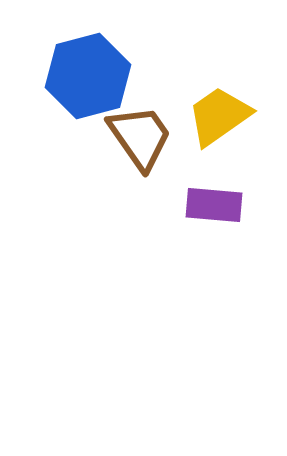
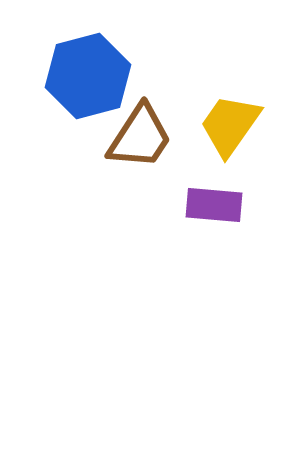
yellow trapezoid: moved 11 px right, 9 px down; rotated 20 degrees counterclockwise
brown trapezoid: rotated 68 degrees clockwise
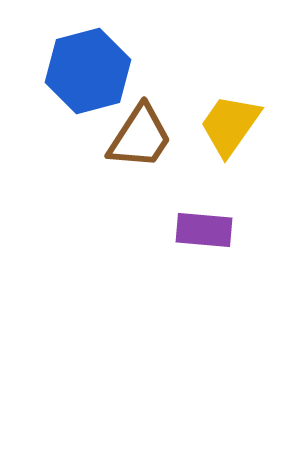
blue hexagon: moved 5 px up
purple rectangle: moved 10 px left, 25 px down
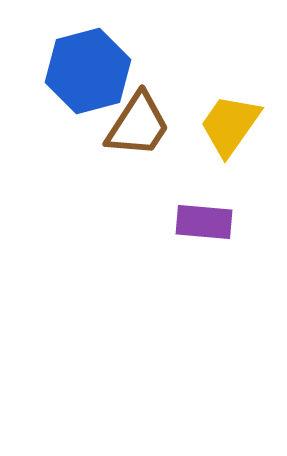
brown trapezoid: moved 2 px left, 12 px up
purple rectangle: moved 8 px up
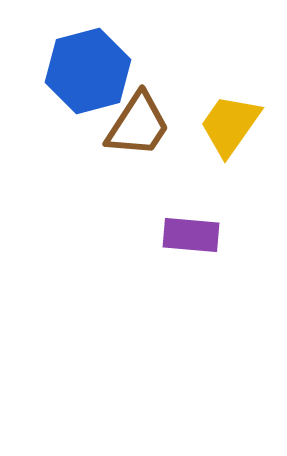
purple rectangle: moved 13 px left, 13 px down
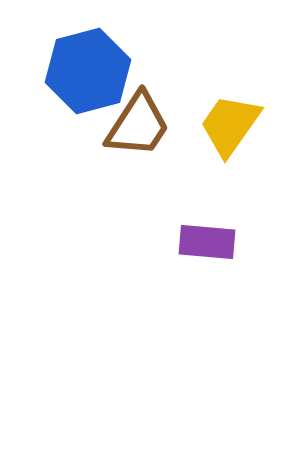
purple rectangle: moved 16 px right, 7 px down
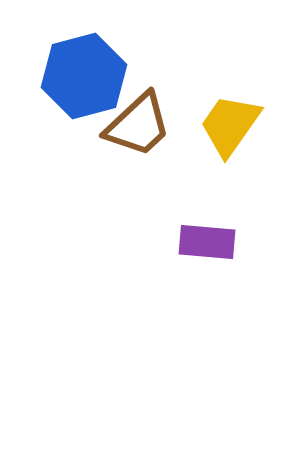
blue hexagon: moved 4 px left, 5 px down
brown trapezoid: rotated 14 degrees clockwise
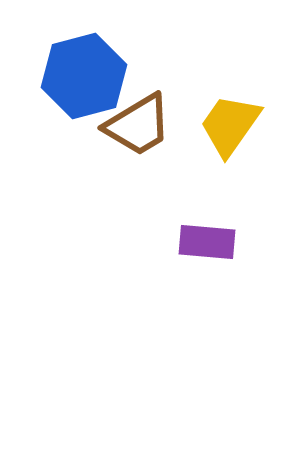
brown trapezoid: rotated 12 degrees clockwise
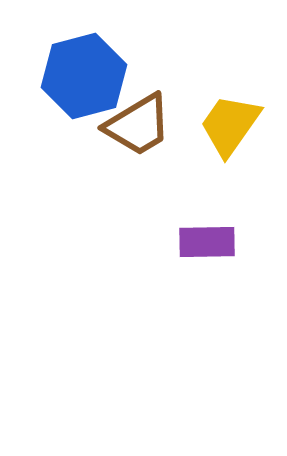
purple rectangle: rotated 6 degrees counterclockwise
